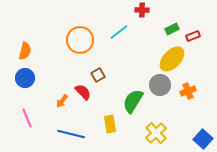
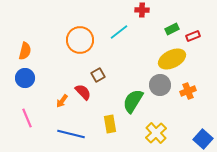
yellow ellipse: rotated 20 degrees clockwise
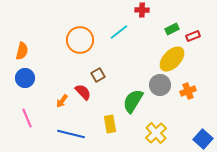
orange semicircle: moved 3 px left
yellow ellipse: rotated 20 degrees counterclockwise
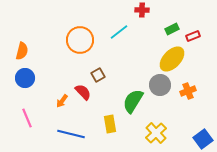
blue square: rotated 12 degrees clockwise
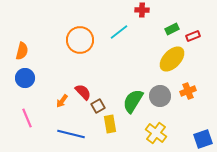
brown square: moved 31 px down
gray circle: moved 11 px down
yellow cross: rotated 10 degrees counterclockwise
blue square: rotated 18 degrees clockwise
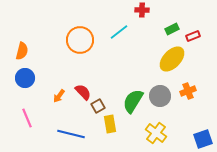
orange arrow: moved 3 px left, 5 px up
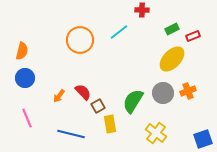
gray circle: moved 3 px right, 3 px up
